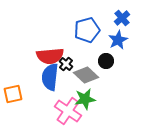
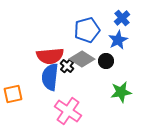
black cross: moved 1 px right, 2 px down
gray diamond: moved 4 px left, 16 px up; rotated 10 degrees counterclockwise
green star: moved 36 px right, 7 px up
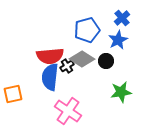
black cross: rotated 16 degrees clockwise
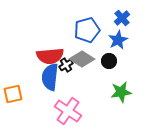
black circle: moved 3 px right
black cross: moved 1 px left, 1 px up
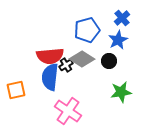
orange square: moved 3 px right, 4 px up
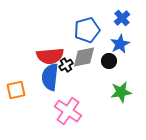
blue star: moved 2 px right, 4 px down
gray diamond: moved 2 px right, 2 px up; rotated 45 degrees counterclockwise
